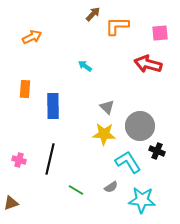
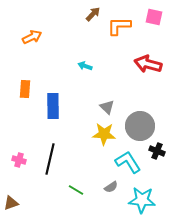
orange L-shape: moved 2 px right
pink square: moved 6 px left, 16 px up; rotated 18 degrees clockwise
cyan arrow: rotated 16 degrees counterclockwise
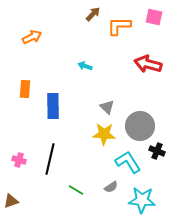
brown triangle: moved 2 px up
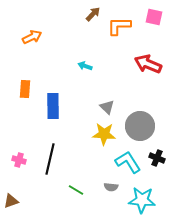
red arrow: rotated 8 degrees clockwise
black cross: moved 7 px down
gray semicircle: rotated 40 degrees clockwise
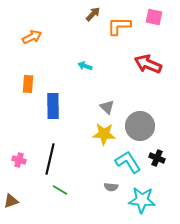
orange rectangle: moved 3 px right, 5 px up
green line: moved 16 px left
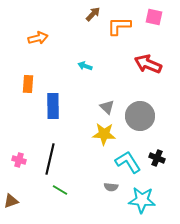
orange arrow: moved 6 px right, 1 px down; rotated 12 degrees clockwise
gray circle: moved 10 px up
